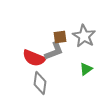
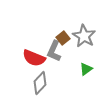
brown square: moved 3 px right, 1 px down; rotated 32 degrees counterclockwise
gray L-shape: rotated 135 degrees clockwise
gray diamond: rotated 35 degrees clockwise
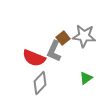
gray star: rotated 25 degrees counterclockwise
green triangle: moved 9 px down
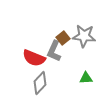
green triangle: rotated 32 degrees clockwise
